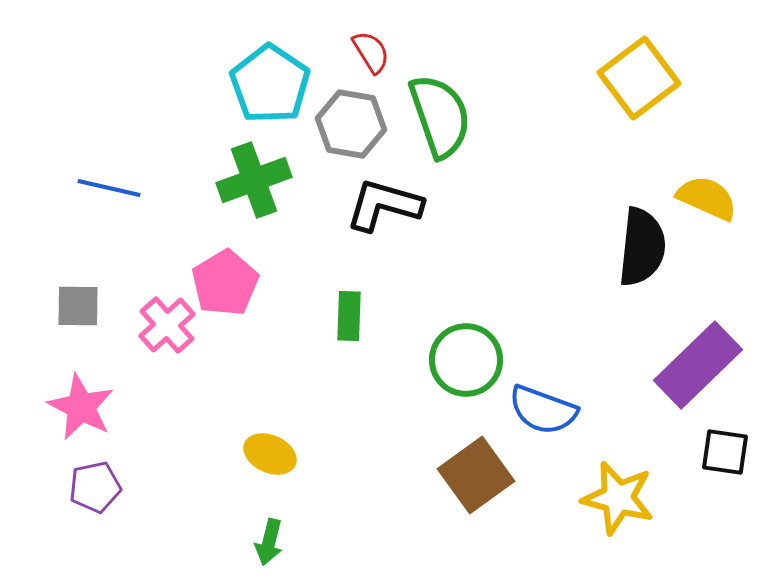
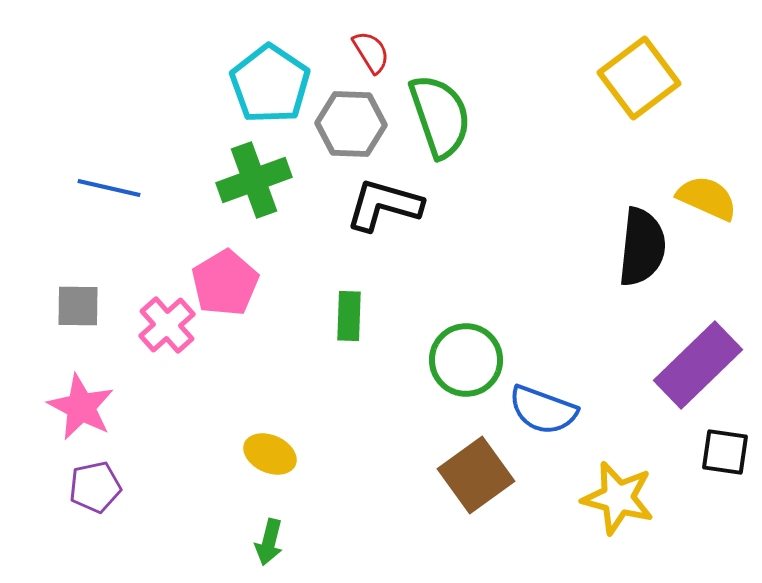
gray hexagon: rotated 8 degrees counterclockwise
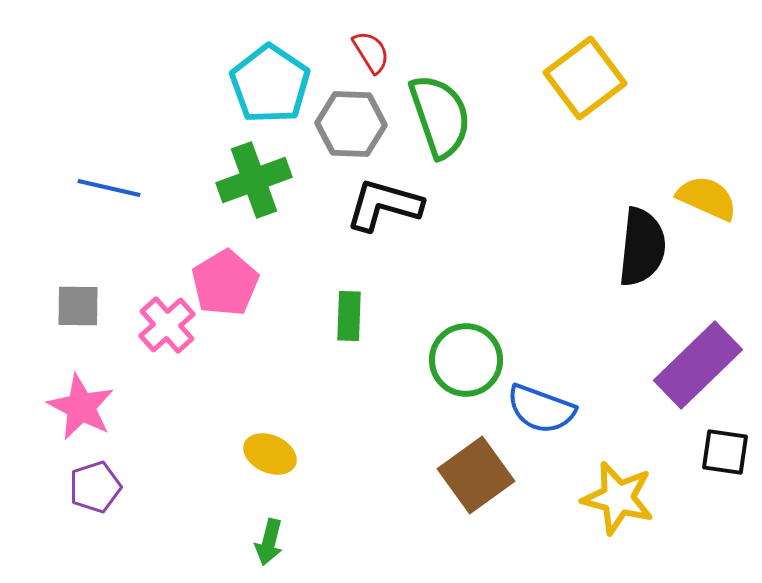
yellow square: moved 54 px left
blue semicircle: moved 2 px left, 1 px up
purple pentagon: rotated 6 degrees counterclockwise
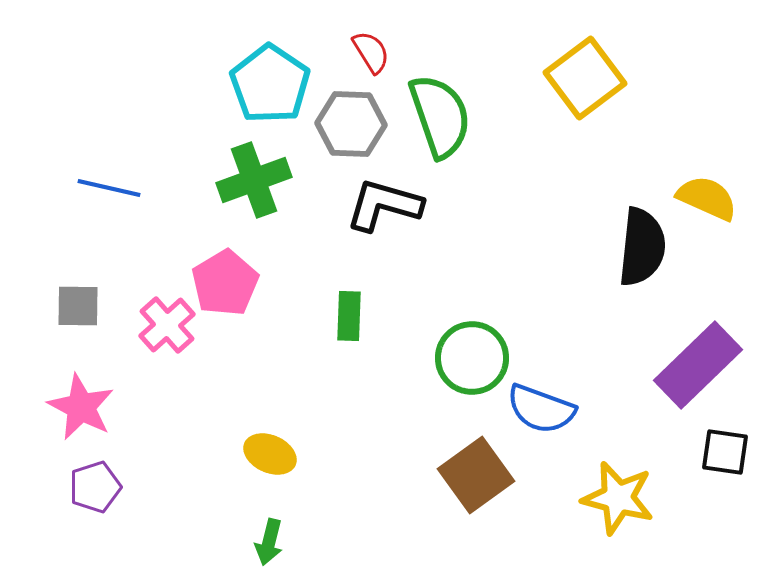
green circle: moved 6 px right, 2 px up
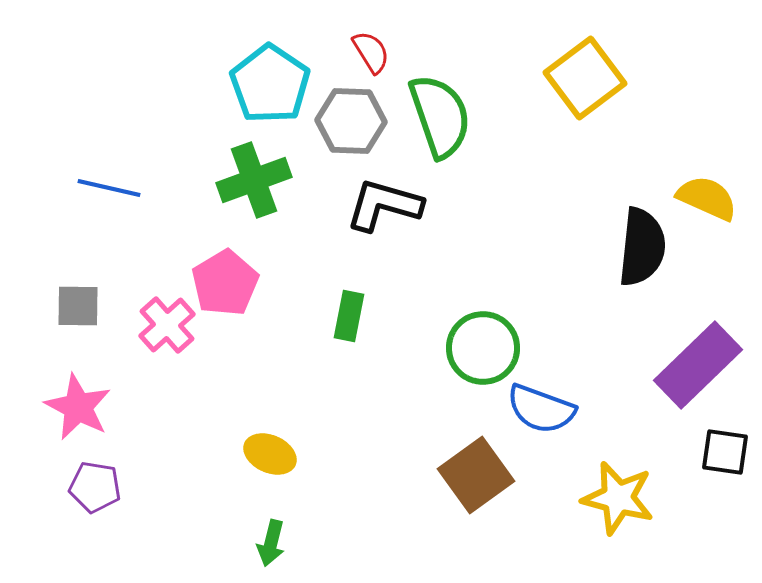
gray hexagon: moved 3 px up
green rectangle: rotated 9 degrees clockwise
green circle: moved 11 px right, 10 px up
pink star: moved 3 px left
purple pentagon: rotated 27 degrees clockwise
green arrow: moved 2 px right, 1 px down
